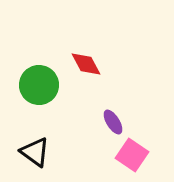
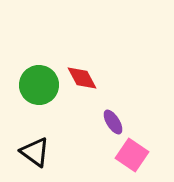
red diamond: moved 4 px left, 14 px down
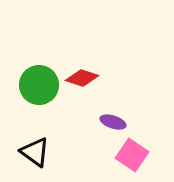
red diamond: rotated 44 degrees counterclockwise
purple ellipse: rotated 40 degrees counterclockwise
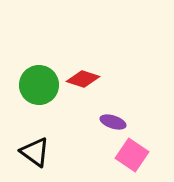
red diamond: moved 1 px right, 1 px down
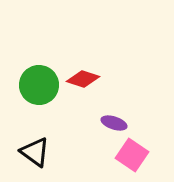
purple ellipse: moved 1 px right, 1 px down
